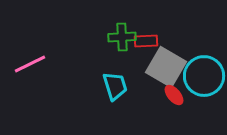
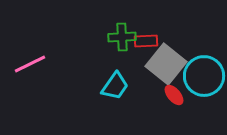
gray square: moved 3 px up; rotated 9 degrees clockwise
cyan trapezoid: rotated 52 degrees clockwise
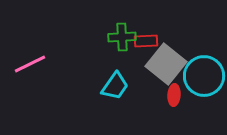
red ellipse: rotated 45 degrees clockwise
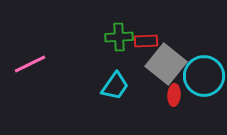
green cross: moved 3 px left
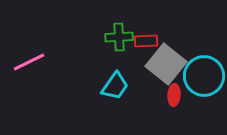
pink line: moved 1 px left, 2 px up
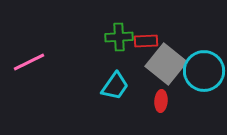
cyan circle: moved 5 px up
red ellipse: moved 13 px left, 6 px down
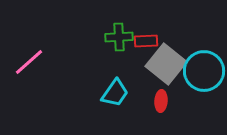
pink line: rotated 16 degrees counterclockwise
cyan trapezoid: moved 7 px down
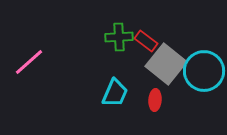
red rectangle: rotated 40 degrees clockwise
cyan trapezoid: rotated 12 degrees counterclockwise
red ellipse: moved 6 px left, 1 px up
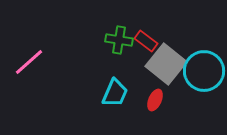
green cross: moved 3 px down; rotated 12 degrees clockwise
red ellipse: rotated 20 degrees clockwise
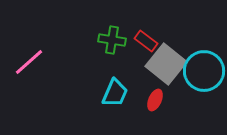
green cross: moved 7 px left
